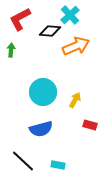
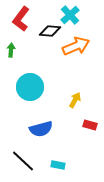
red L-shape: moved 1 px right; rotated 25 degrees counterclockwise
cyan circle: moved 13 px left, 5 px up
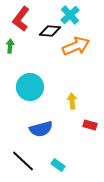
green arrow: moved 1 px left, 4 px up
yellow arrow: moved 3 px left, 1 px down; rotated 35 degrees counterclockwise
cyan rectangle: rotated 24 degrees clockwise
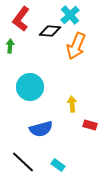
orange arrow: rotated 136 degrees clockwise
yellow arrow: moved 3 px down
black line: moved 1 px down
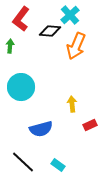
cyan circle: moved 9 px left
red rectangle: rotated 40 degrees counterclockwise
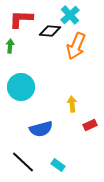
red L-shape: rotated 55 degrees clockwise
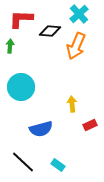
cyan cross: moved 9 px right, 1 px up
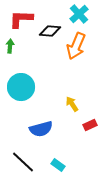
yellow arrow: rotated 28 degrees counterclockwise
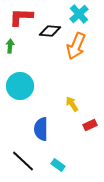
red L-shape: moved 2 px up
cyan circle: moved 1 px left, 1 px up
blue semicircle: rotated 105 degrees clockwise
black line: moved 1 px up
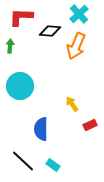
cyan rectangle: moved 5 px left
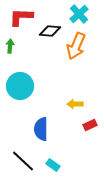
yellow arrow: moved 3 px right; rotated 56 degrees counterclockwise
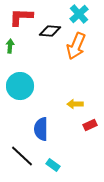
black line: moved 1 px left, 5 px up
